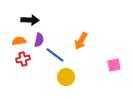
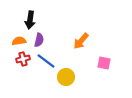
black arrow: rotated 96 degrees clockwise
orange arrow: rotated 12 degrees clockwise
blue line: moved 9 px left, 6 px down
pink square: moved 10 px left, 2 px up; rotated 24 degrees clockwise
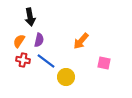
black arrow: moved 3 px up; rotated 18 degrees counterclockwise
orange semicircle: rotated 48 degrees counterclockwise
red cross: moved 1 px down; rotated 24 degrees clockwise
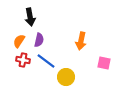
orange arrow: rotated 30 degrees counterclockwise
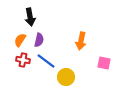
orange semicircle: moved 1 px right, 1 px up
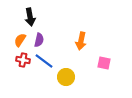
blue line: moved 2 px left
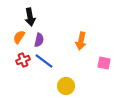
orange semicircle: moved 1 px left, 3 px up
red cross: rotated 32 degrees counterclockwise
yellow circle: moved 9 px down
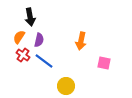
red cross: moved 5 px up; rotated 32 degrees counterclockwise
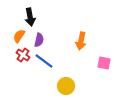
orange semicircle: moved 1 px up
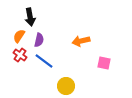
orange arrow: rotated 66 degrees clockwise
red cross: moved 3 px left
